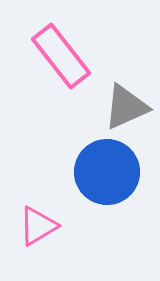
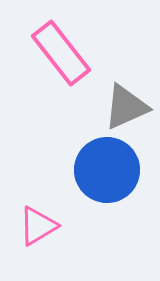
pink rectangle: moved 3 px up
blue circle: moved 2 px up
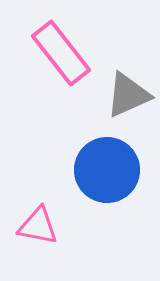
gray triangle: moved 2 px right, 12 px up
pink triangle: rotated 42 degrees clockwise
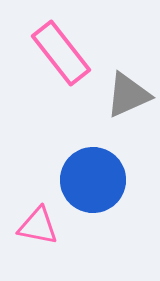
blue circle: moved 14 px left, 10 px down
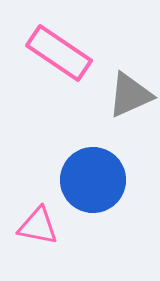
pink rectangle: moved 2 px left; rotated 18 degrees counterclockwise
gray triangle: moved 2 px right
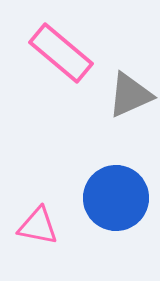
pink rectangle: moved 2 px right; rotated 6 degrees clockwise
blue circle: moved 23 px right, 18 px down
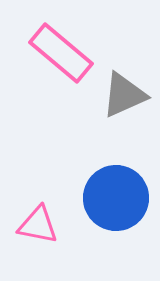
gray triangle: moved 6 px left
pink triangle: moved 1 px up
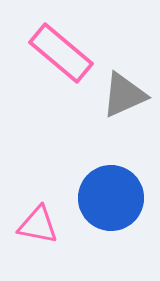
blue circle: moved 5 px left
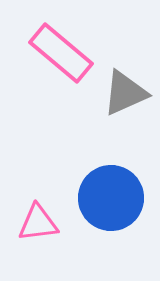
gray triangle: moved 1 px right, 2 px up
pink triangle: moved 2 px up; rotated 18 degrees counterclockwise
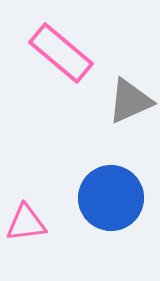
gray triangle: moved 5 px right, 8 px down
pink triangle: moved 12 px left
